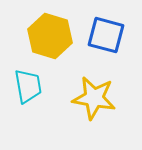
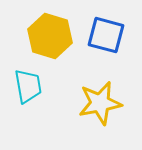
yellow star: moved 6 px right, 5 px down; rotated 21 degrees counterclockwise
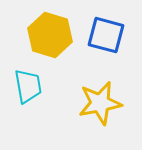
yellow hexagon: moved 1 px up
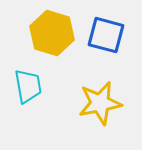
yellow hexagon: moved 2 px right, 2 px up
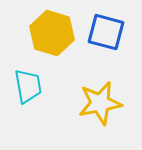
blue square: moved 3 px up
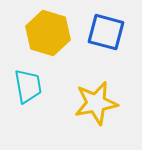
yellow hexagon: moved 4 px left
yellow star: moved 4 px left
